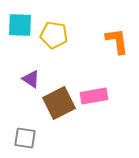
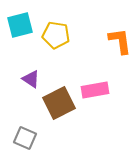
cyan square: rotated 16 degrees counterclockwise
yellow pentagon: moved 2 px right
orange L-shape: moved 3 px right
pink rectangle: moved 1 px right, 6 px up
gray square: rotated 15 degrees clockwise
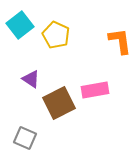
cyan square: rotated 24 degrees counterclockwise
yellow pentagon: rotated 16 degrees clockwise
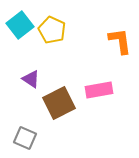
yellow pentagon: moved 4 px left, 5 px up
pink rectangle: moved 4 px right
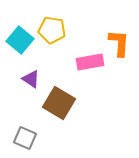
cyan square: moved 15 px down; rotated 12 degrees counterclockwise
yellow pentagon: rotated 16 degrees counterclockwise
orange L-shape: moved 1 px left, 2 px down; rotated 12 degrees clockwise
pink rectangle: moved 9 px left, 28 px up
brown square: rotated 32 degrees counterclockwise
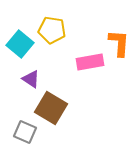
cyan square: moved 4 px down
brown square: moved 8 px left, 5 px down
gray square: moved 6 px up
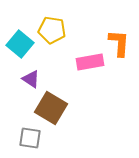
gray square: moved 5 px right, 6 px down; rotated 15 degrees counterclockwise
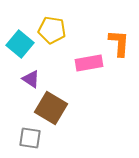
pink rectangle: moved 1 px left, 1 px down
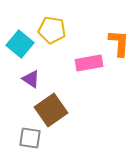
brown square: moved 2 px down; rotated 24 degrees clockwise
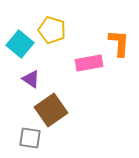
yellow pentagon: rotated 8 degrees clockwise
